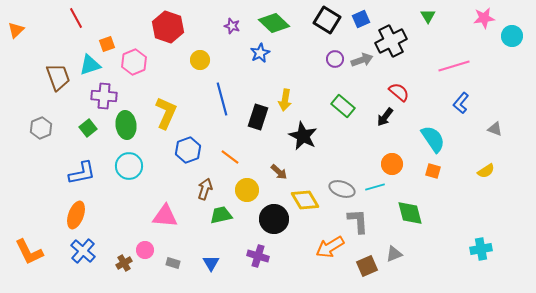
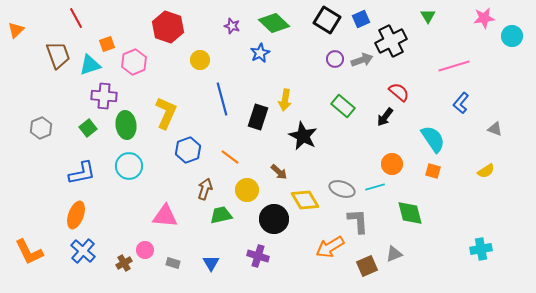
brown trapezoid at (58, 77): moved 22 px up
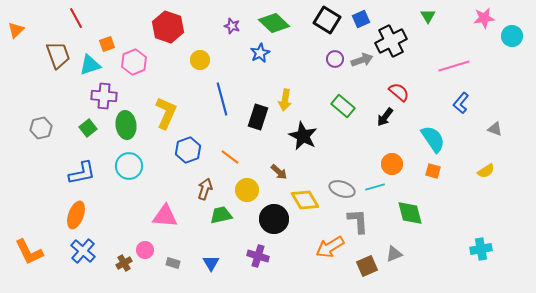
gray hexagon at (41, 128): rotated 10 degrees clockwise
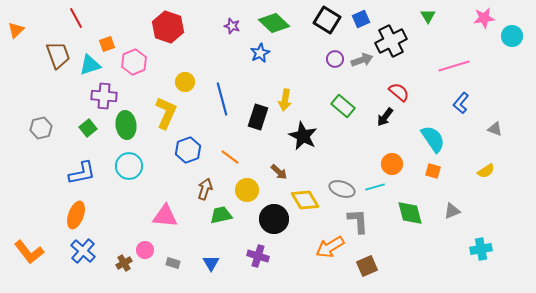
yellow circle at (200, 60): moved 15 px left, 22 px down
orange L-shape at (29, 252): rotated 12 degrees counterclockwise
gray triangle at (394, 254): moved 58 px right, 43 px up
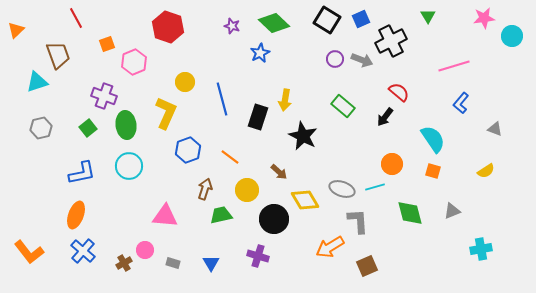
gray arrow at (362, 60): rotated 40 degrees clockwise
cyan triangle at (90, 65): moved 53 px left, 17 px down
purple cross at (104, 96): rotated 15 degrees clockwise
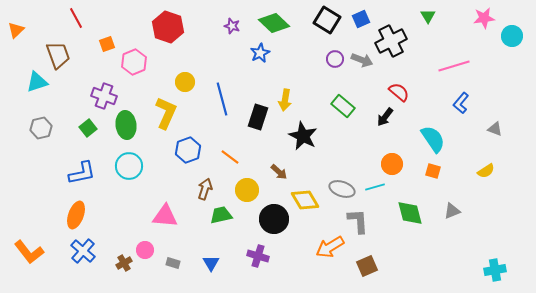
cyan cross at (481, 249): moved 14 px right, 21 px down
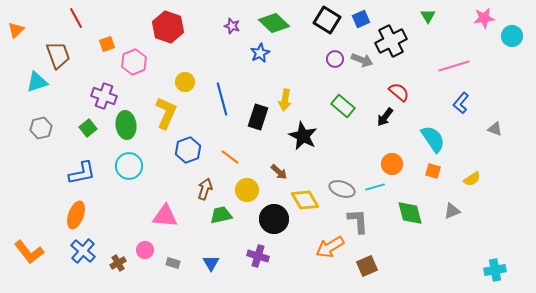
yellow semicircle at (486, 171): moved 14 px left, 8 px down
brown cross at (124, 263): moved 6 px left
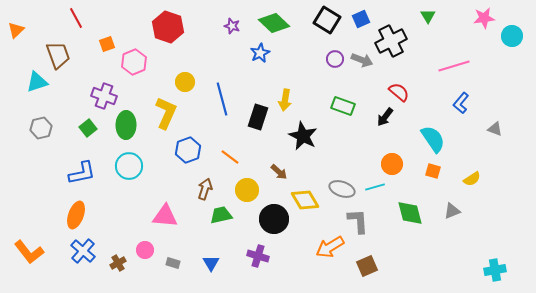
green rectangle at (343, 106): rotated 20 degrees counterclockwise
green ellipse at (126, 125): rotated 8 degrees clockwise
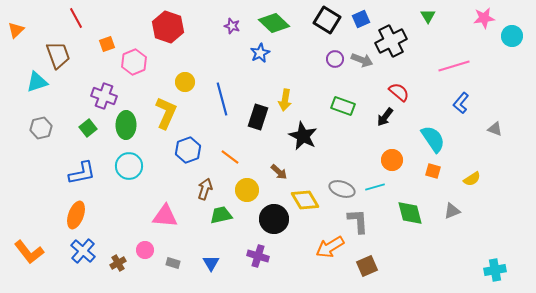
orange circle at (392, 164): moved 4 px up
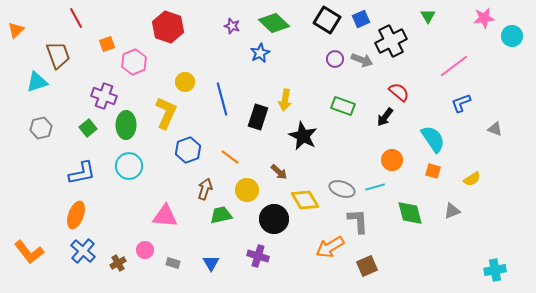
pink line at (454, 66): rotated 20 degrees counterclockwise
blue L-shape at (461, 103): rotated 30 degrees clockwise
